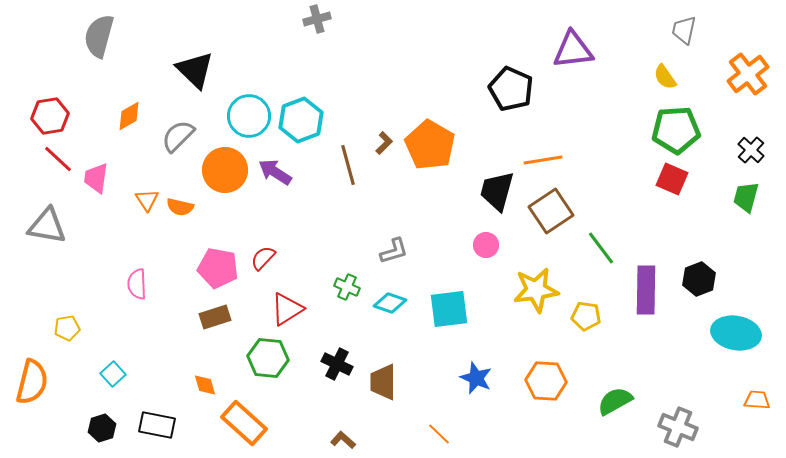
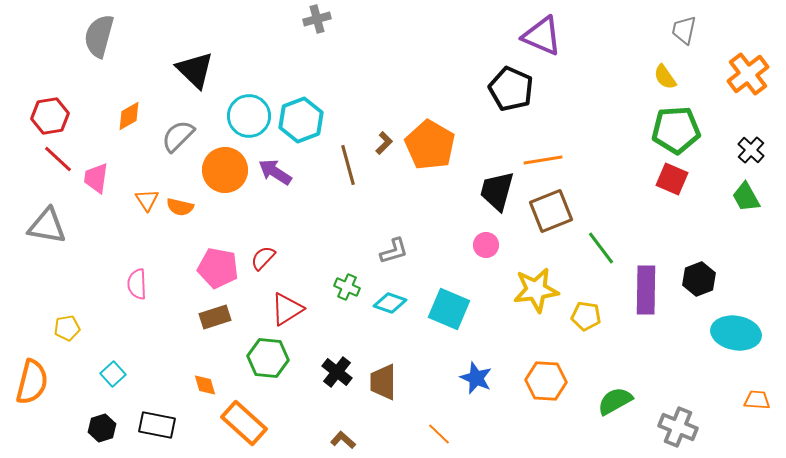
purple triangle at (573, 50): moved 31 px left, 14 px up; rotated 30 degrees clockwise
green trapezoid at (746, 197): rotated 44 degrees counterclockwise
brown square at (551, 211): rotated 12 degrees clockwise
cyan square at (449, 309): rotated 30 degrees clockwise
black cross at (337, 364): moved 8 px down; rotated 12 degrees clockwise
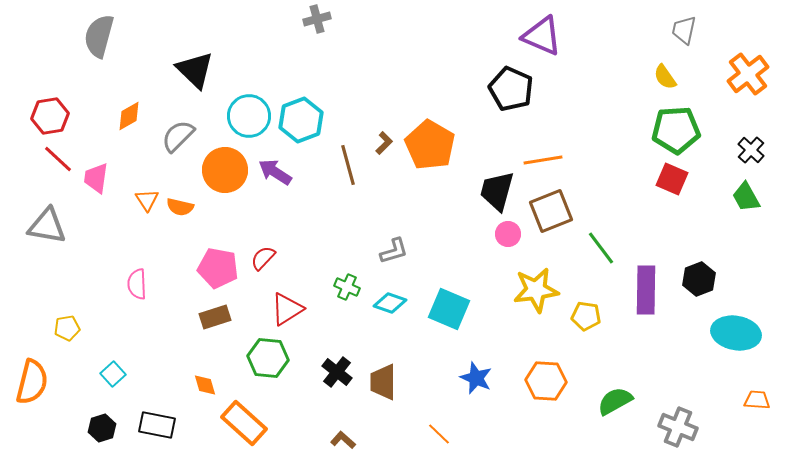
pink circle at (486, 245): moved 22 px right, 11 px up
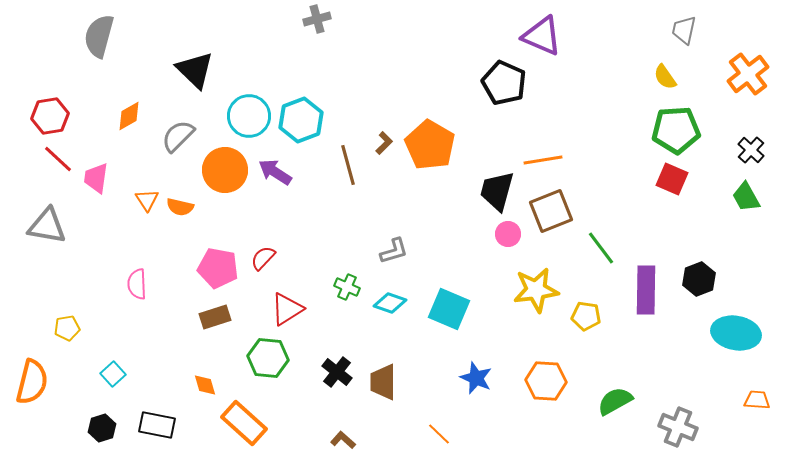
black pentagon at (511, 89): moved 7 px left, 6 px up
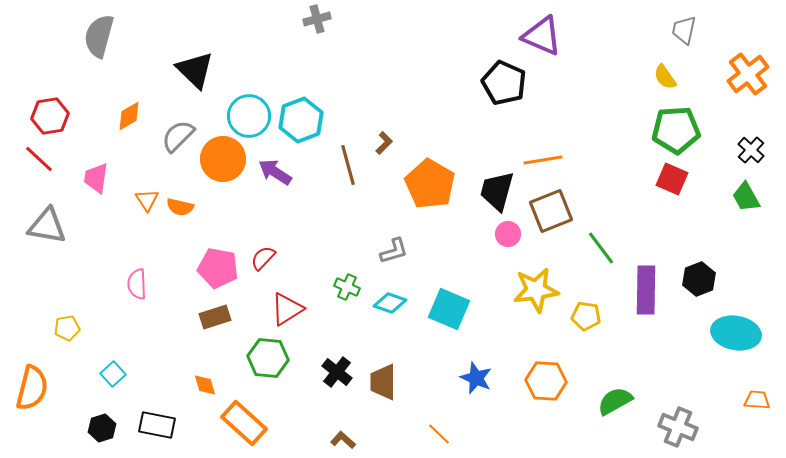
orange pentagon at (430, 145): moved 39 px down
red line at (58, 159): moved 19 px left
orange circle at (225, 170): moved 2 px left, 11 px up
orange semicircle at (32, 382): moved 6 px down
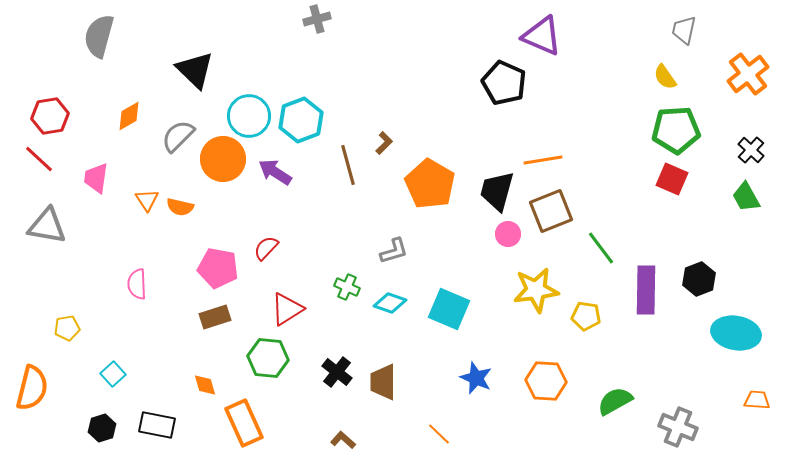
red semicircle at (263, 258): moved 3 px right, 10 px up
orange rectangle at (244, 423): rotated 24 degrees clockwise
